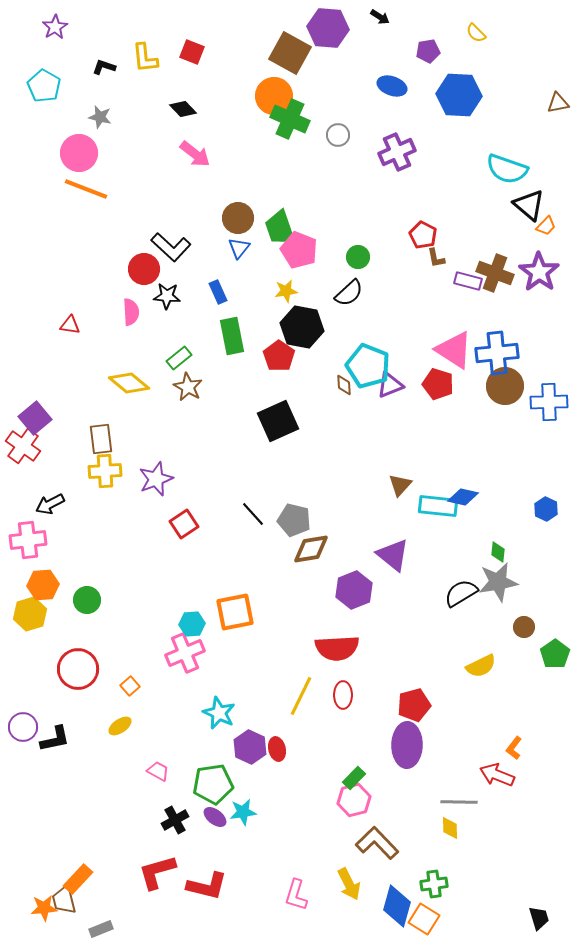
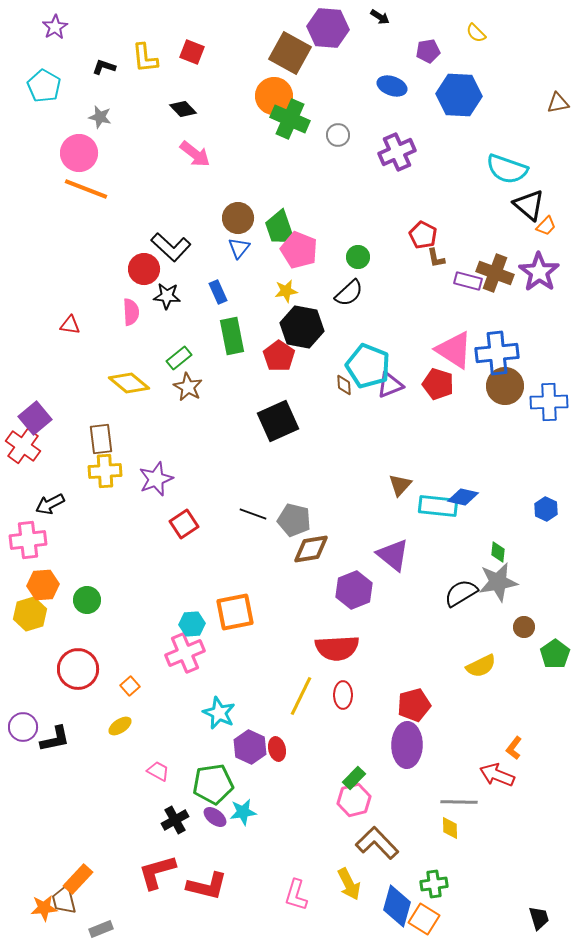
black line at (253, 514): rotated 28 degrees counterclockwise
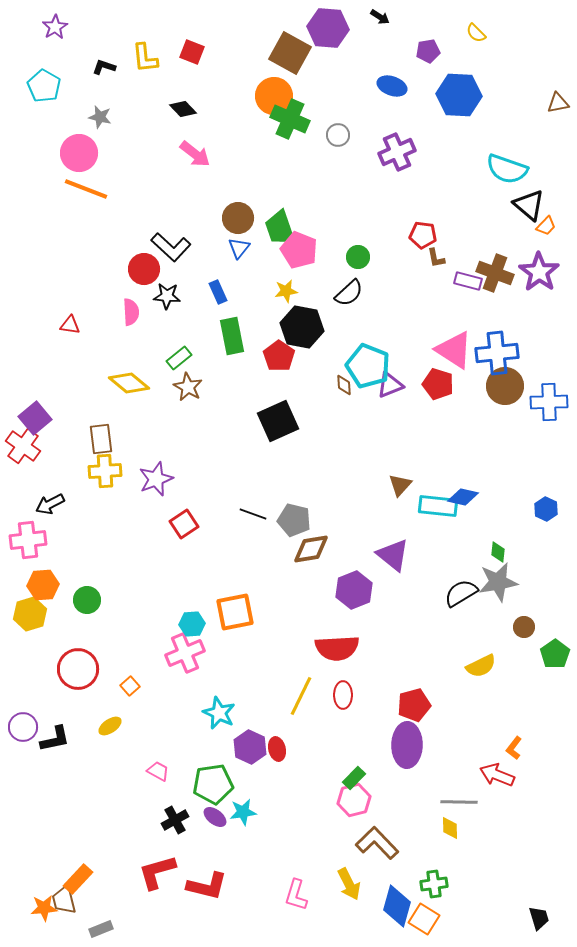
red pentagon at (423, 235): rotated 20 degrees counterclockwise
yellow ellipse at (120, 726): moved 10 px left
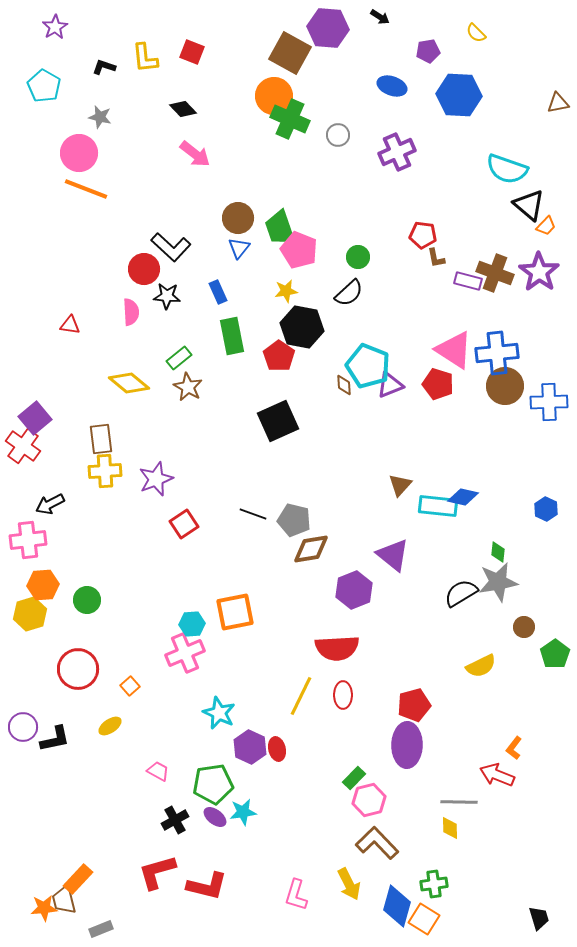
pink hexagon at (354, 800): moved 15 px right
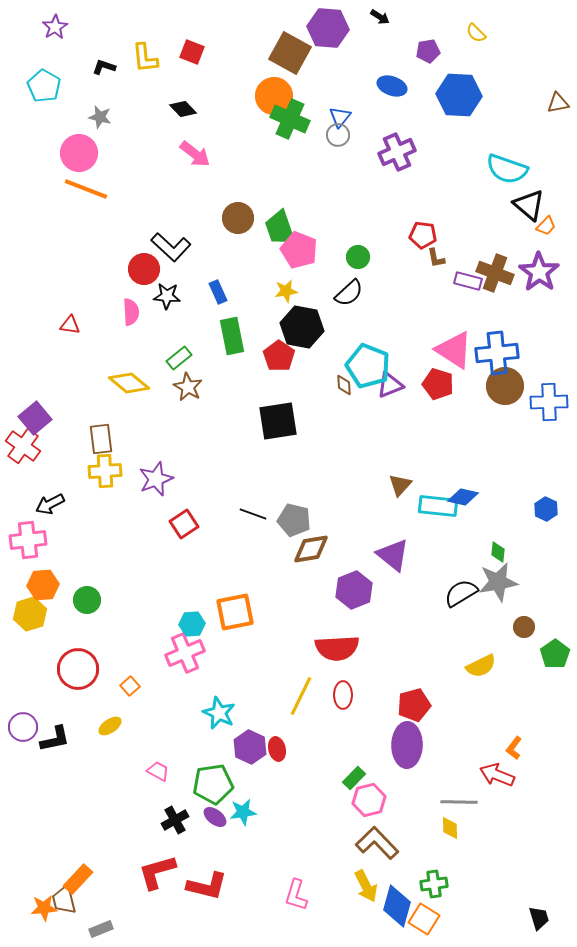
blue triangle at (239, 248): moved 101 px right, 131 px up
black square at (278, 421): rotated 15 degrees clockwise
yellow arrow at (349, 884): moved 17 px right, 2 px down
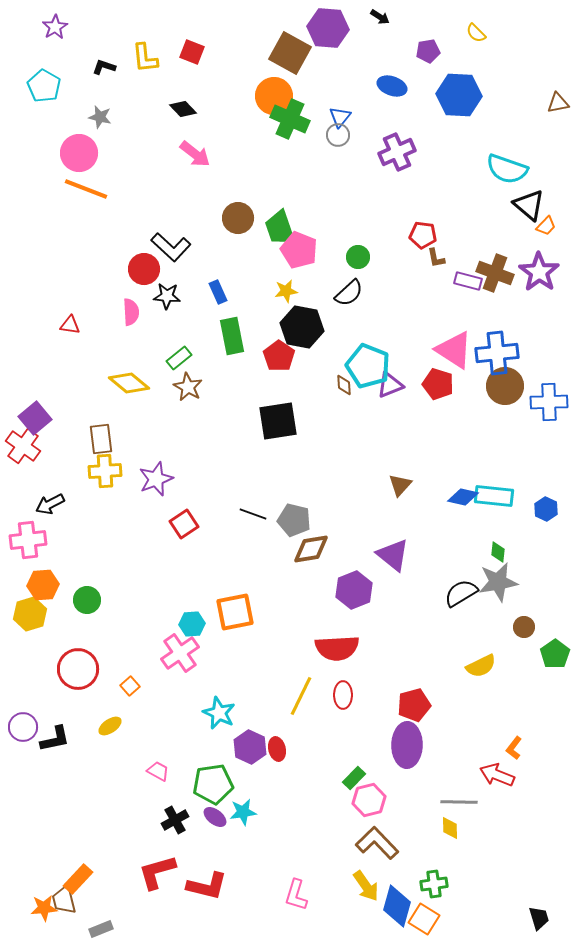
cyan rectangle at (438, 506): moved 56 px right, 10 px up
pink cross at (185, 653): moved 5 px left; rotated 12 degrees counterclockwise
yellow arrow at (366, 886): rotated 8 degrees counterclockwise
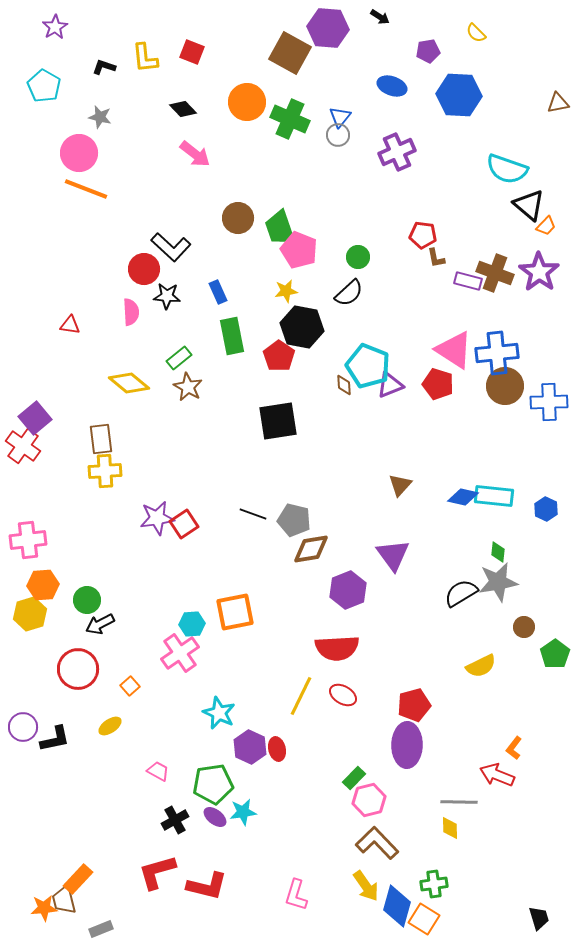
orange circle at (274, 96): moved 27 px left, 6 px down
purple star at (156, 479): moved 1 px right, 39 px down; rotated 12 degrees clockwise
black arrow at (50, 504): moved 50 px right, 120 px down
purple triangle at (393, 555): rotated 15 degrees clockwise
purple hexagon at (354, 590): moved 6 px left
red ellipse at (343, 695): rotated 60 degrees counterclockwise
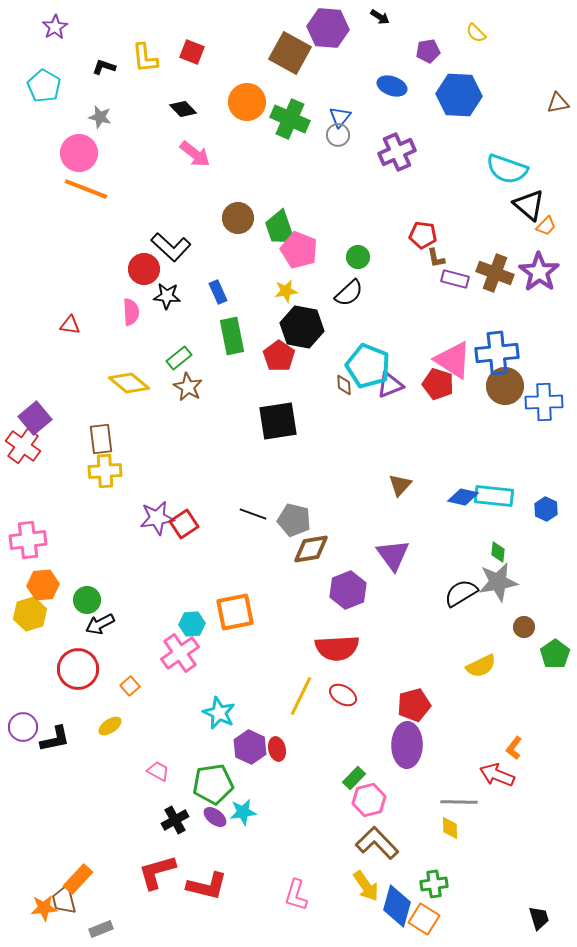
purple rectangle at (468, 281): moved 13 px left, 2 px up
pink triangle at (454, 350): moved 1 px left, 10 px down
blue cross at (549, 402): moved 5 px left
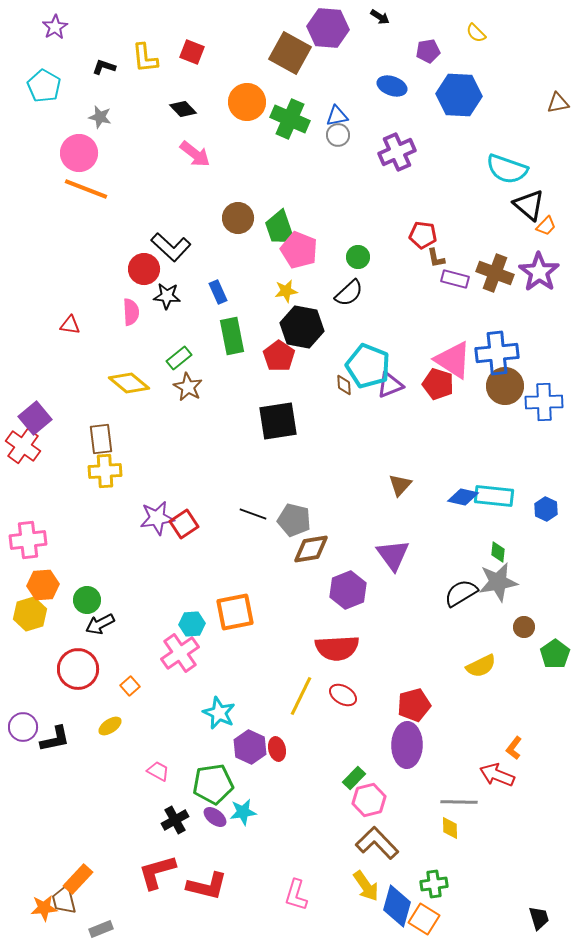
blue triangle at (340, 117): moved 3 px left, 1 px up; rotated 40 degrees clockwise
